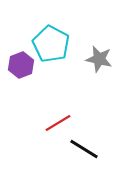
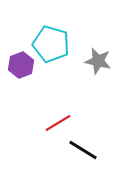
cyan pentagon: rotated 12 degrees counterclockwise
gray star: moved 1 px left, 2 px down
black line: moved 1 px left, 1 px down
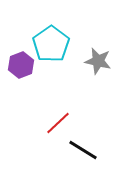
cyan pentagon: rotated 21 degrees clockwise
red line: rotated 12 degrees counterclockwise
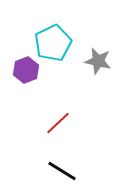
cyan pentagon: moved 2 px right, 1 px up; rotated 9 degrees clockwise
purple hexagon: moved 5 px right, 5 px down
black line: moved 21 px left, 21 px down
